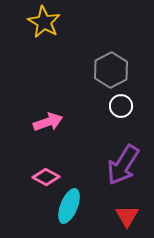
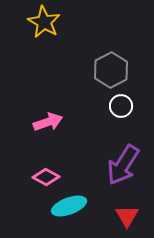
cyan ellipse: rotated 48 degrees clockwise
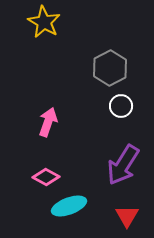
gray hexagon: moved 1 px left, 2 px up
pink arrow: rotated 52 degrees counterclockwise
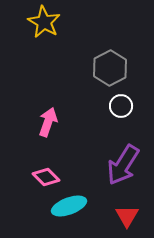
pink diamond: rotated 16 degrees clockwise
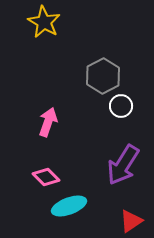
gray hexagon: moved 7 px left, 8 px down
red triangle: moved 4 px right, 5 px down; rotated 25 degrees clockwise
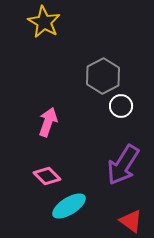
pink diamond: moved 1 px right, 1 px up
cyan ellipse: rotated 12 degrees counterclockwise
red triangle: rotated 50 degrees counterclockwise
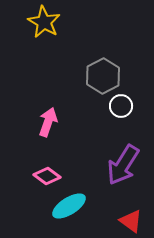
pink diamond: rotated 8 degrees counterclockwise
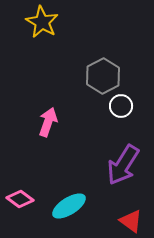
yellow star: moved 2 px left
pink diamond: moved 27 px left, 23 px down
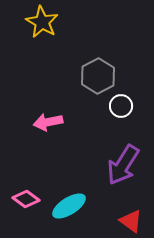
gray hexagon: moved 5 px left
pink arrow: rotated 120 degrees counterclockwise
pink diamond: moved 6 px right
